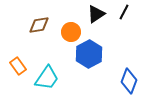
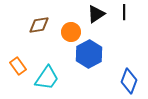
black line: rotated 28 degrees counterclockwise
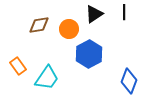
black triangle: moved 2 px left
orange circle: moved 2 px left, 3 px up
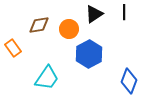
orange rectangle: moved 5 px left, 18 px up
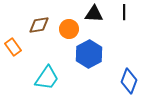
black triangle: rotated 36 degrees clockwise
orange rectangle: moved 1 px up
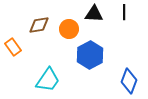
blue hexagon: moved 1 px right, 1 px down
cyan trapezoid: moved 1 px right, 2 px down
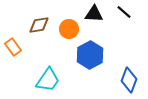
black line: rotated 49 degrees counterclockwise
blue diamond: moved 1 px up
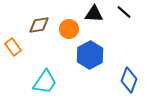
cyan trapezoid: moved 3 px left, 2 px down
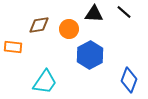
orange rectangle: rotated 48 degrees counterclockwise
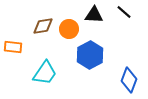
black triangle: moved 1 px down
brown diamond: moved 4 px right, 1 px down
cyan trapezoid: moved 9 px up
